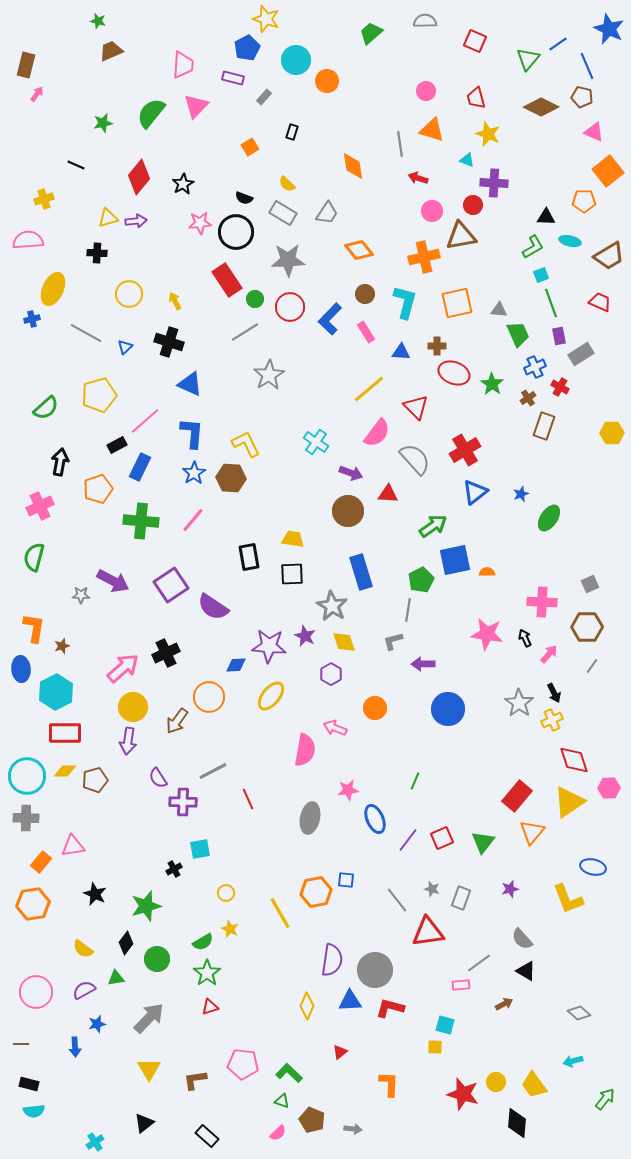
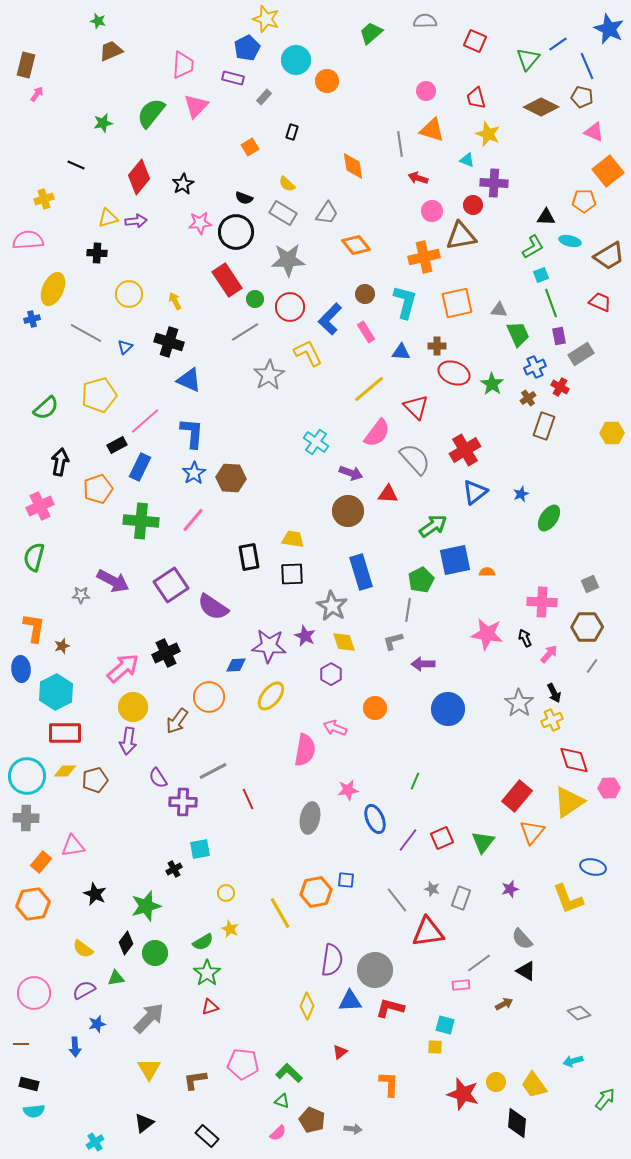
orange diamond at (359, 250): moved 3 px left, 5 px up
blue triangle at (190, 384): moved 1 px left, 4 px up
yellow L-shape at (246, 444): moved 62 px right, 91 px up
green circle at (157, 959): moved 2 px left, 6 px up
pink circle at (36, 992): moved 2 px left, 1 px down
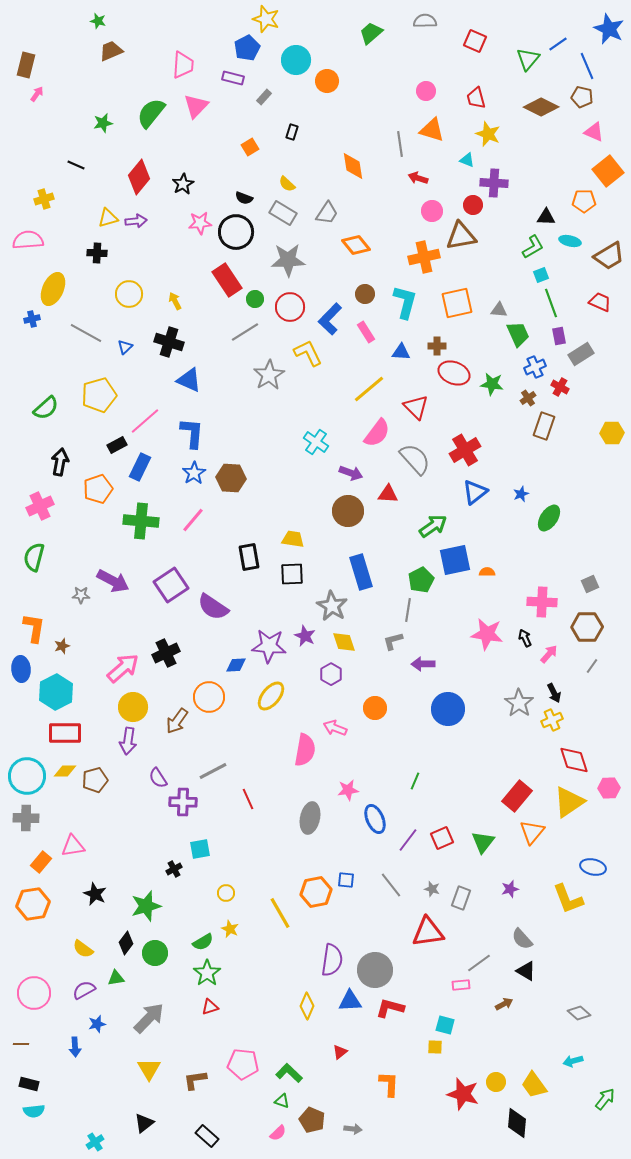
green star at (492, 384): rotated 25 degrees counterclockwise
gray line at (397, 900): moved 6 px left, 15 px up
